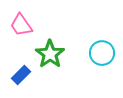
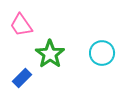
blue rectangle: moved 1 px right, 3 px down
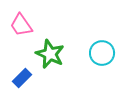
green star: rotated 12 degrees counterclockwise
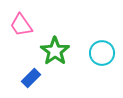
green star: moved 5 px right, 3 px up; rotated 12 degrees clockwise
blue rectangle: moved 9 px right
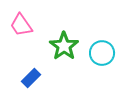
green star: moved 9 px right, 5 px up
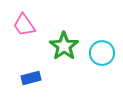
pink trapezoid: moved 3 px right
blue rectangle: rotated 30 degrees clockwise
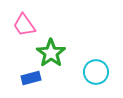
green star: moved 13 px left, 7 px down
cyan circle: moved 6 px left, 19 px down
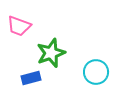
pink trapezoid: moved 5 px left, 1 px down; rotated 35 degrees counterclockwise
green star: rotated 16 degrees clockwise
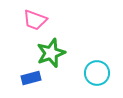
pink trapezoid: moved 16 px right, 6 px up
cyan circle: moved 1 px right, 1 px down
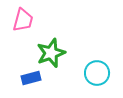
pink trapezoid: moved 12 px left; rotated 95 degrees counterclockwise
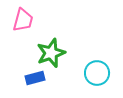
blue rectangle: moved 4 px right
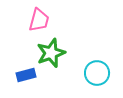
pink trapezoid: moved 16 px right
blue rectangle: moved 9 px left, 3 px up
